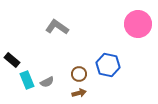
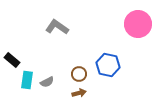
cyan rectangle: rotated 30 degrees clockwise
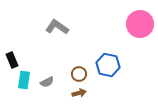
pink circle: moved 2 px right
black rectangle: rotated 28 degrees clockwise
cyan rectangle: moved 3 px left
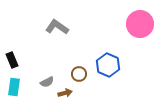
blue hexagon: rotated 10 degrees clockwise
cyan rectangle: moved 10 px left, 7 px down
brown arrow: moved 14 px left
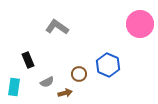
black rectangle: moved 16 px right
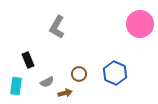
gray L-shape: rotated 95 degrees counterclockwise
blue hexagon: moved 7 px right, 8 px down
cyan rectangle: moved 2 px right, 1 px up
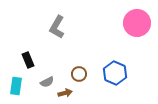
pink circle: moved 3 px left, 1 px up
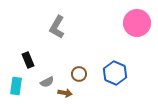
brown arrow: rotated 24 degrees clockwise
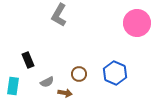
gray L-shape: moved 2 px right, 12 px up
cyan rectangle: moved 3 px left
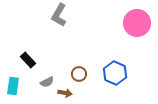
black rectangle: rotated 21 degrees counterclockwise
